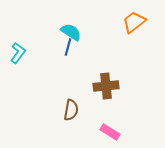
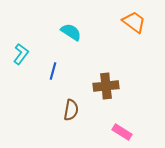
orange trapezoid: rotated 75 degrees clockwise
blue line: moved 15 px left, 24 px down
cyan L-shape: moved 3 px right, 1 px down
pink rectangle: moved 12 px right
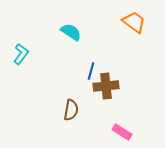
blue line: moved 38 px right
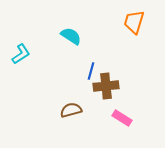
orange trapezoid: rotated 110 degrees counterclockwise
cyan semicircle: moved 4 px down
cyan L-shape: rotated 20 degrees clockwise
brown semicircle: rotated 115 degrees counterclockwise
pink rectangle: moved 14 px up
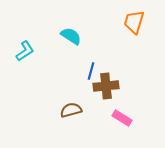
cyan L-shape: moved 4 px right, 3 px up
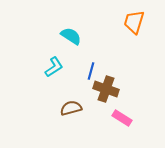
cyan L-shape: moved 29 px right, 16 px down
brown cross: moved 3 px down; rotated 25 degrees clockwise
brown semicircle: moved 2 px up
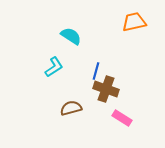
orange trapezoid: rotated 60 degrees clockwise
blue line: moved 5 px right
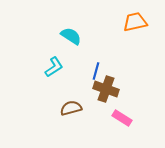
orange trapezoid: moved 1 px right
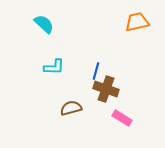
orange trapezoid: moved 2 px right
cyan semicircle: moved 27 px left, 12 px up; rotated 10 degrees clockwise
cyan L-shape: rotated 35 degrees clockwise
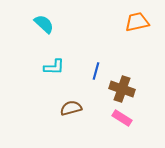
brown cross: moved 16 px right
